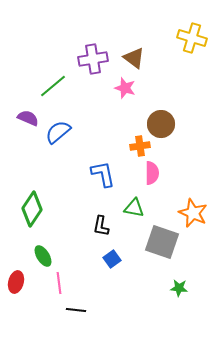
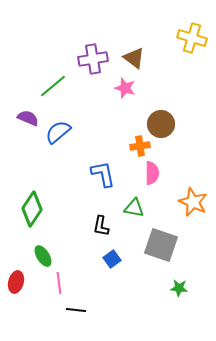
orange star: moved 11 px up
gray square: moved 1 px left, 3 px down
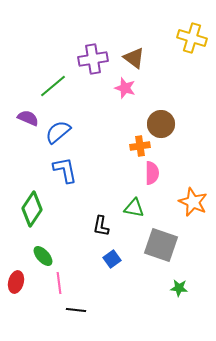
blue L-shape: moved 38 px left, 4 px up
green ellipse: rotated 10 degrees counterclockwise
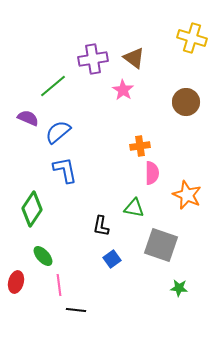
pink star: moved 2 px left, 2 px down; rotated 15 degrees clockwise
brown circle: moved 25 px right, 22 px up
orange star: moved 6 px left, 7 px up
pink line: moved 2 px down
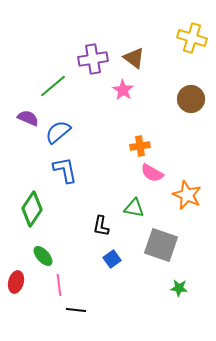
brown circle: moved 5 px right, 3 px up
pink semicircle: rotated 120 degrees clockwise
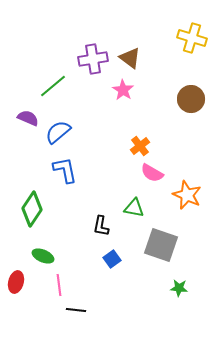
brown triangle: moved 4 px left
orange cross: rotated 30 degrees counterclockwise
green ellipse: rotated 25 degrees counterclockwise
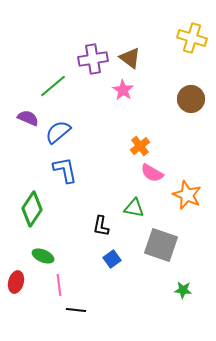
green star: moved 4 px right, 2 px down
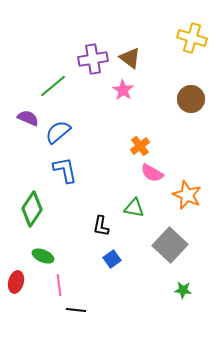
gray square: moved 9 px right; rotated 24 degrees clockwise
